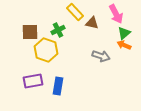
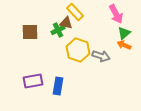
brown triangle: moved 26 px left
yellow hexagon: moved 32 px right
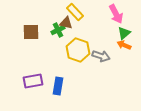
brown square: moved 1 px right
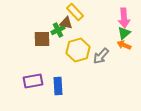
pink arrow: moved 8 px right, 4 px down; rotated 24 degrees clockwise
brown square: moved 11 px right, 7 px down
yellow hexagon: rotated 25 degrees clockwise
gray arrow: rotated 114 degrees clockwise
blue rectangle: rotated 12 degrees counterclockwise
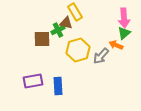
yellow rectangle: rotated 12 degrees clockwise
orange arrow: moved 8 px left
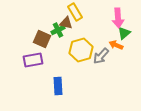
pink arrow: moved 6 px left
brown square: rotated 24 degrees clockwise
yellow hexagon: moved 3 px right
purple rectangle: moved 21 px up
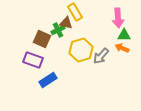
green triangle: moved 2 px down; rotated 40 degrees clockwise
orange arrow: moved 6 px right, 3 px down
purple rectangle: rotated 30 degrees clockwise
blue rectangle: moved 10 px left, 6 px up; rotated 60 degrees clockwise
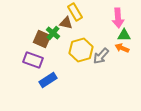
green cross: moved 5 px left, 3 px down; rotated 24 degrees counterclockwise
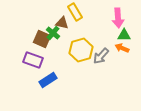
brown triangle: moved 4 px left
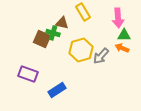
yellow rectangle: moved 8 px right
green cross: rotated 24 degrees counterclockwise
purple rectangle: moved 5 px left, 14 px down
blue rectangle: moved 9 px right, 10 px down
